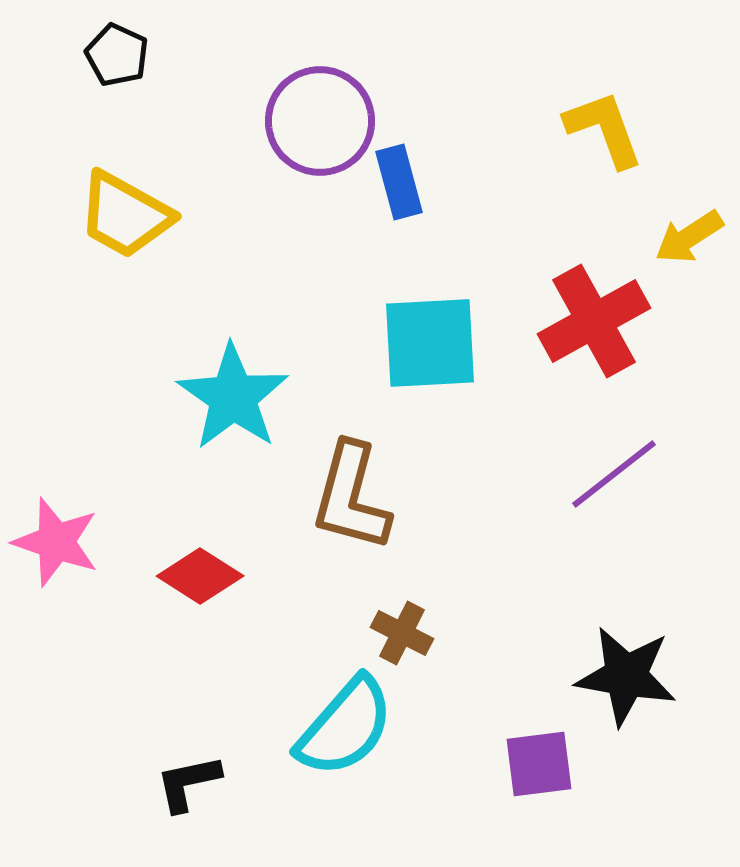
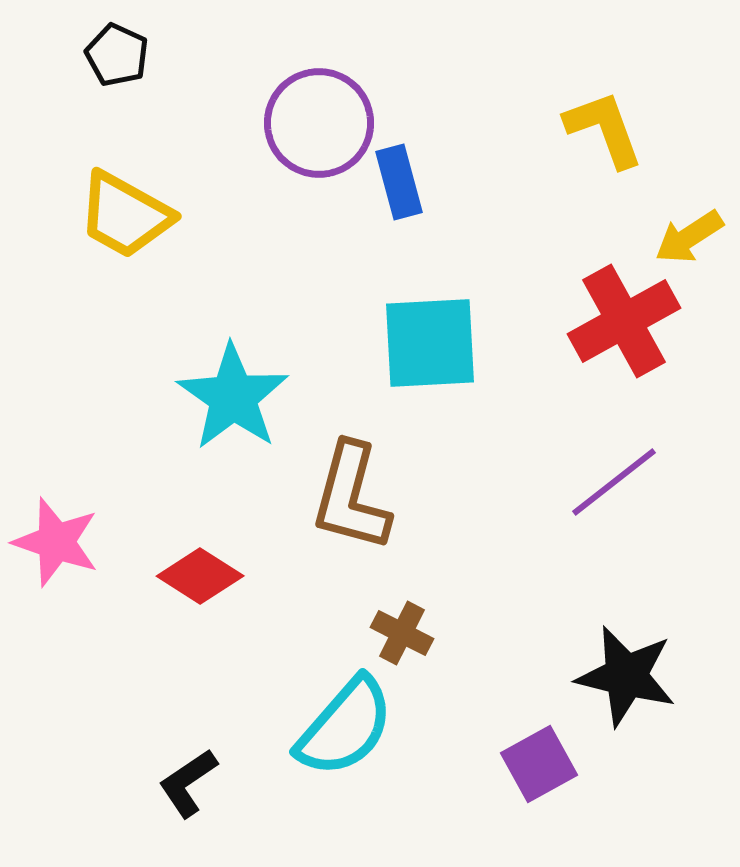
purple circle: moved 1 px left, 2 px down
red cross: moved 30 px right
purple line: moved 8 px down
black star: rotated 4 degrees clockwise
purple square: rotated 22 degrees counterclockwise
black L-shape: rotated 22 degrees counterclockwise
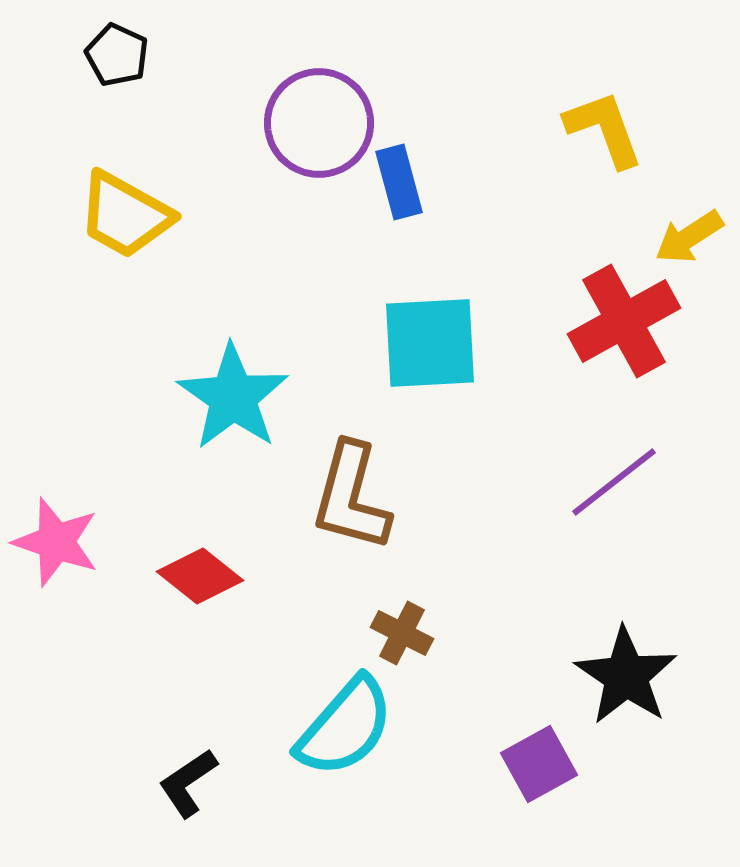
red diamond: rotated 6 degrees clockwise
black star: rotated 20 degrees clockwise
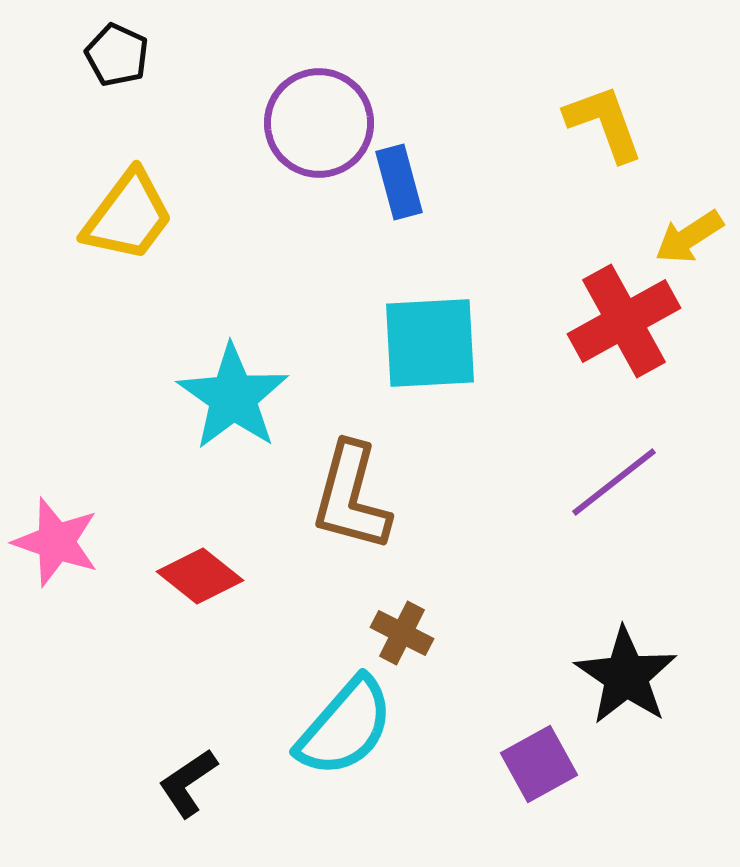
yellow L-shape: moved 6 px up
yellow trapezoid: moved 3 px right, 1 px down; rotated 82 degrees counterclockwise
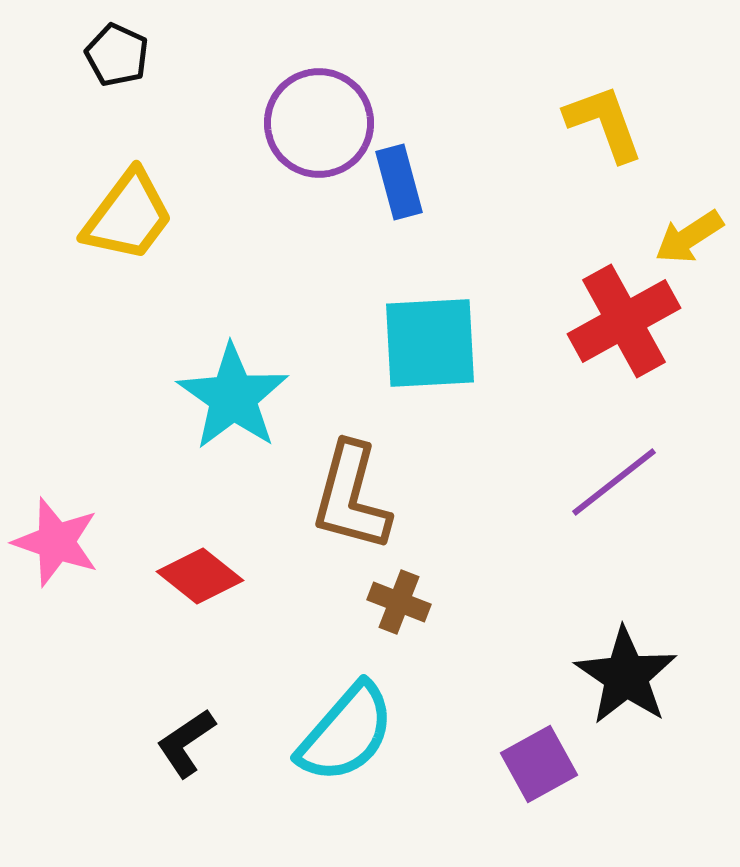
brown cross: moved 3 px left, 31 px up; rotated 6 degrees counterclockwise
cyan semicircle: moved 1 px right, 6 px down
black L-shape: moved 2 px left, 40 px up
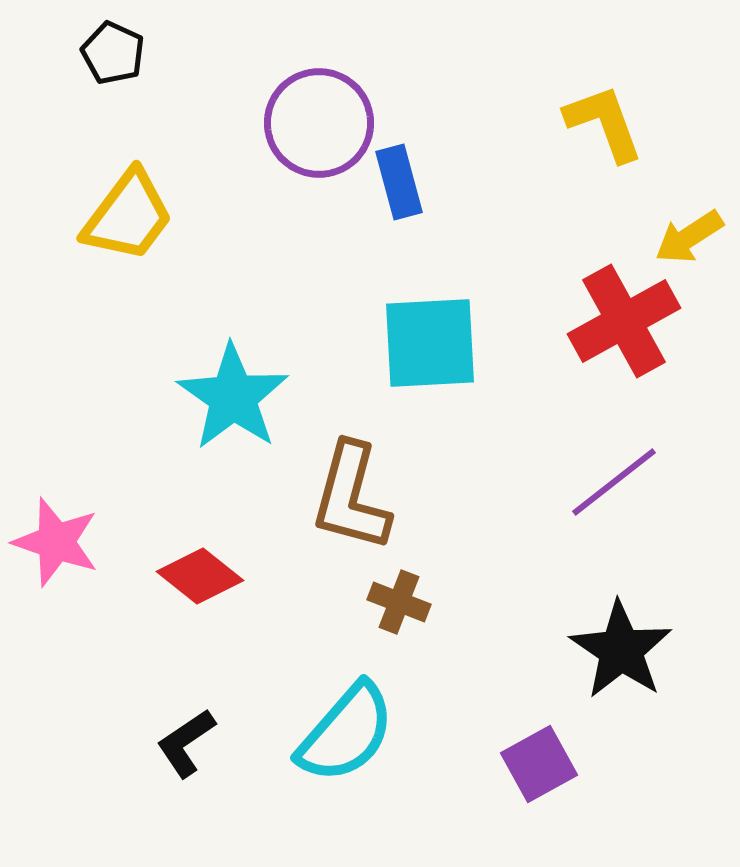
black pentagon: moved 4 px left, 2 px up
black star: moved 5 px left, 26 px up
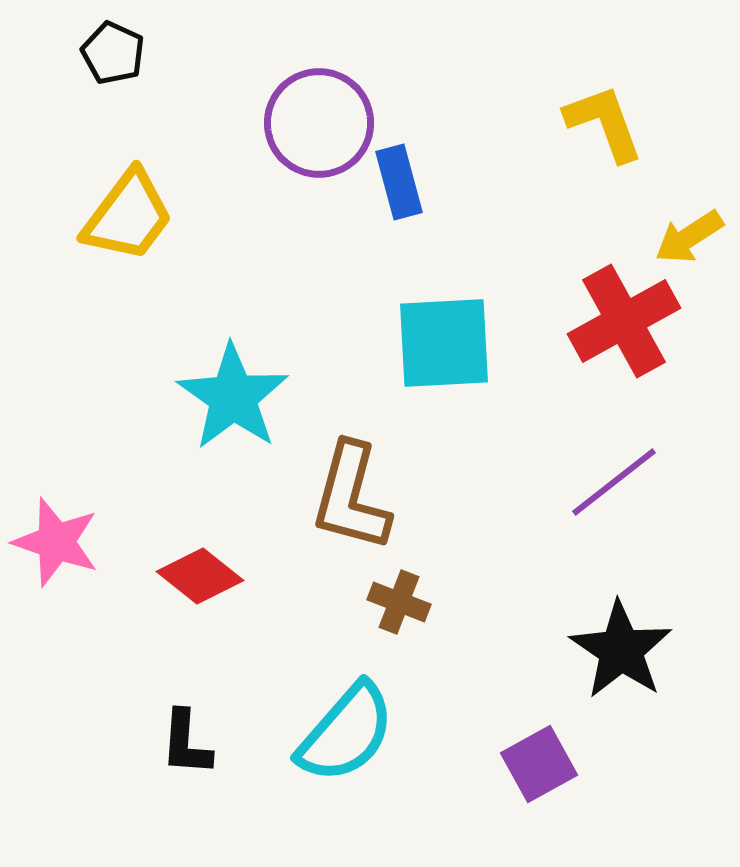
cyan square: moved 14 px right
black L-shape: rotated 52 degrees counterclockwise
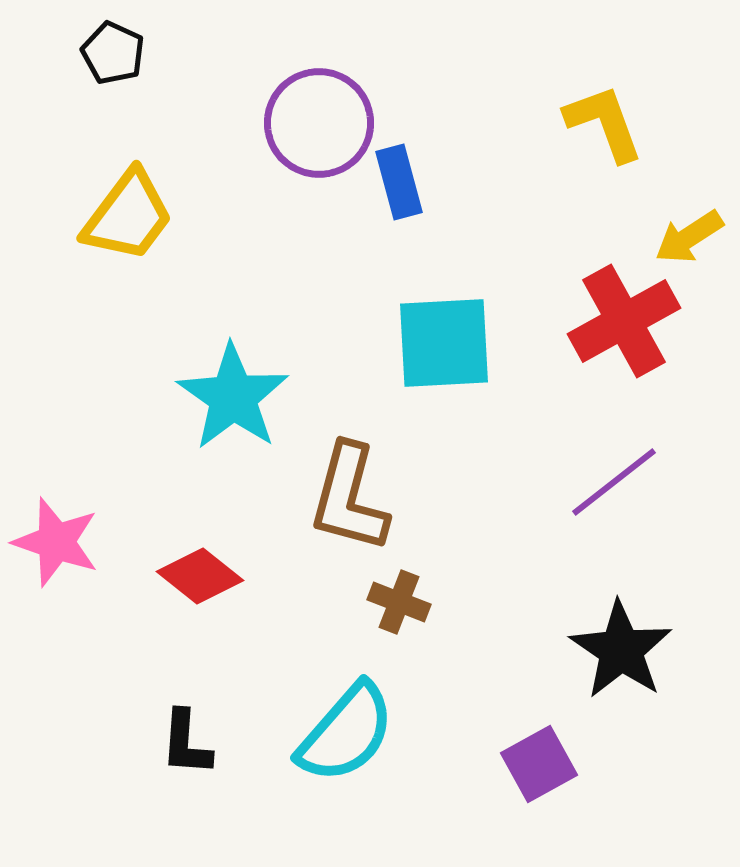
brown L-shape: moved 2 px left, 1 px down
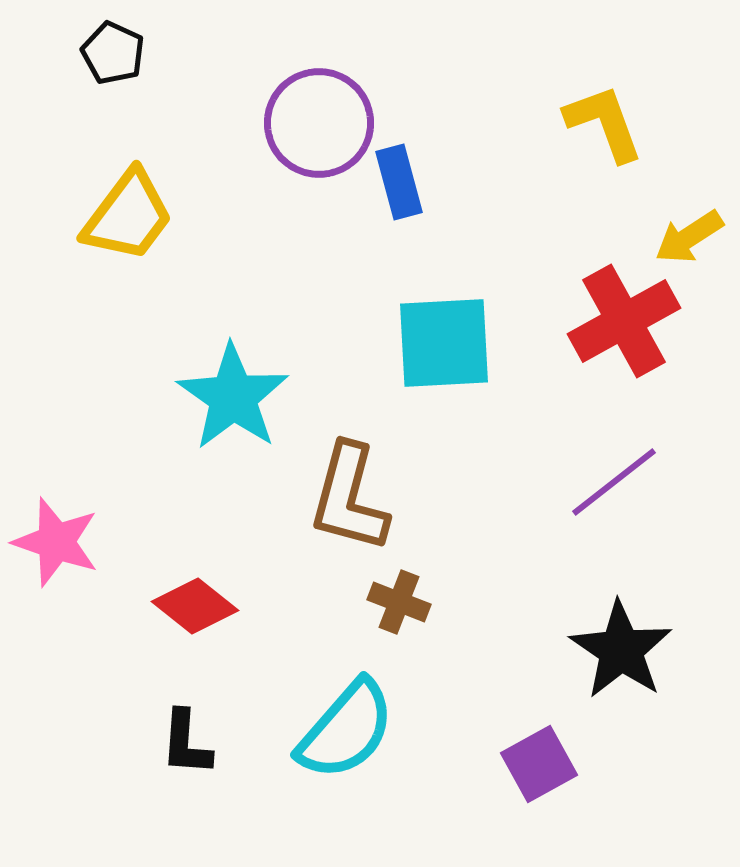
red diamond: moved 5 px left, 30 px down
cyan semicircle: moved 3 px up
